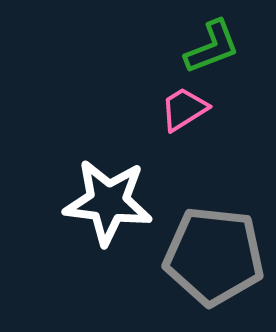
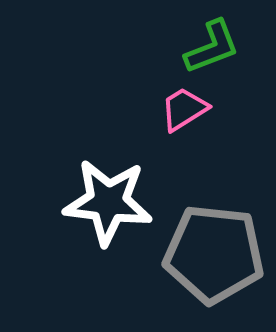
gray pentagon: moved 2 px up
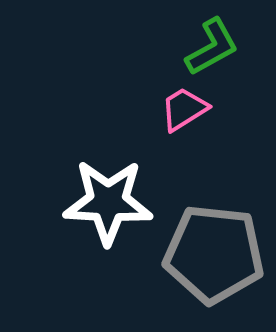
green L-shape: rotated 8 degrees counterclockwise
white star: rotated 4 degrees counterclockwise
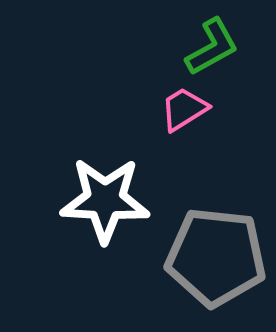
white star: moved 3 px left, 2 px up
gray pentagon: moved 2 px right, 3 px down
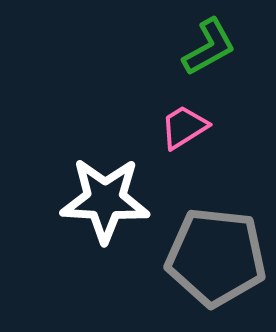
green L-shape: moved 3 px left
pink trapezoid: moved 18 px down
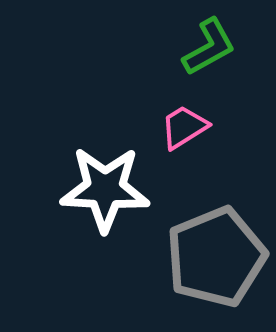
white star: moved 11 px up
gray pentagon: rotated 28 degrees counterclockwise
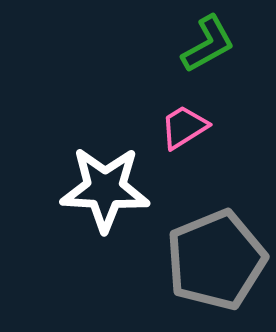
green L-shape: moved 1 px left, 3 px up
gray pentagon: moved 3 px down
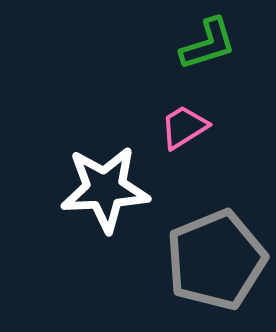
green L-shape: rotated 12 degrees clockwise
white star: rotated 6 degrees counterclockwise
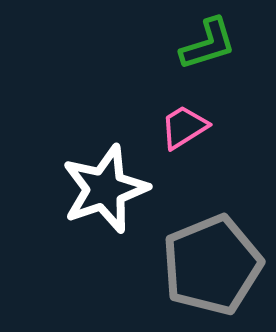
white star: rotated 16 degrees counterclockwise
gray pentagon: moved 4 px left, 5 px down
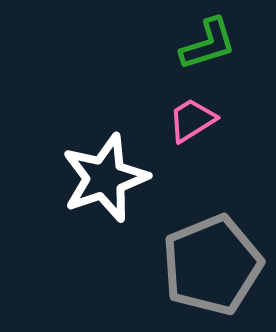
pink trapezoid: moved 8 px right, 7 px up
white star: moved 11 px up
